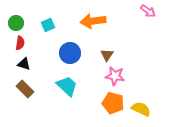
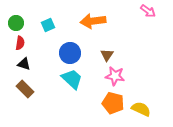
cyan trapezoid: moved 5 px right, 7 px up
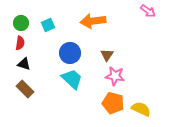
green circle: moved 5 px right
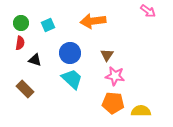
black triangle: moved 11 px right, 4 px up
orange pentagon: rotated 10 degrees counterclockwise
yellow semicircle: moved 2 px down; rotated 24 degrees counterclockwise
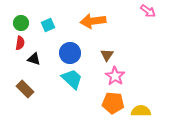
black triangle: moved 1 px left, 1 px up
pink star: rotated 24 degrees clockwise
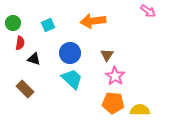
green circle: moved 8 px left
yellow semicircle: moved 1 px left, 1 px up
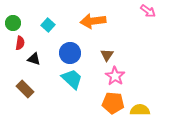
cyan square: rotated 24 degrees counterclockwise
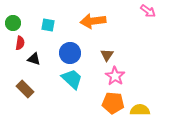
cyan square: rotated 32 degrees counterclockwise
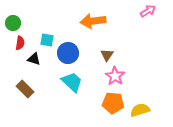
pink arrow: rotated 70 degrees counterclockwise
cyan square: moved 1 px left, 15 px down
blue circle: moved 2 px left
cyan trapezoid: moved 3 px down
yellow semicircle: rotated 18 degrees counterclockwise
